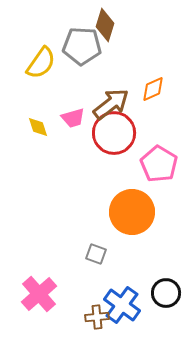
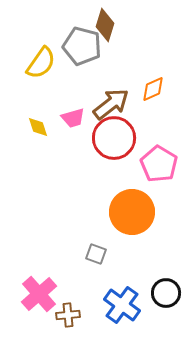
gray pentagon: rotated 12 degrees clockwise
red circle: moved 5 px down
brown cross: moved 29 px left, 2 px up
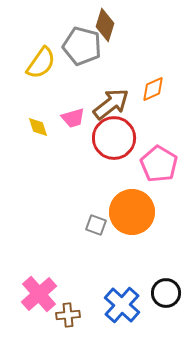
gray square: moved 29 px up
blue cross: rotated 6 degrees clockwise
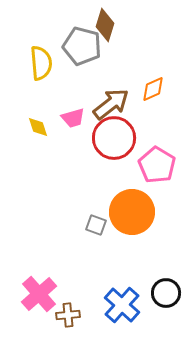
yellow semicircle: rotated 40 degrees counterclockwise
pink pentagon: moved 2 px left, 1 px down
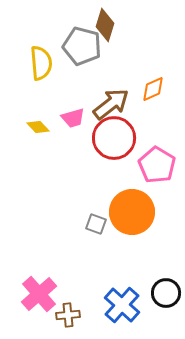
yellow diamond: rotated 25 degrees counterclockwise
gray square: moved 1 px up
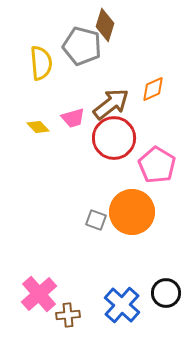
gray square: moved 4 px up
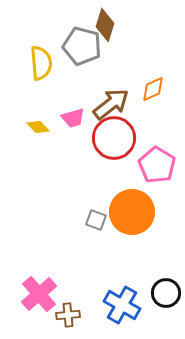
blue cross: rotated 12 degrees counterclockwise
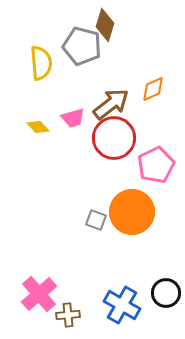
pink pentagon: moved 1 px left; rotated 15 degrees clockwise
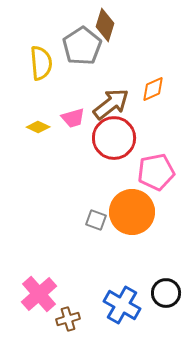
gray pentagon: rotated 24 degrees clockwise
yellow diamond: rotated 20 degrees counterclockwise
pink pentagon: moved 7 px down; rotated 15 degrees clockwise
brown cross: moved 4 px down; rotated 10 degrees counterclockwise
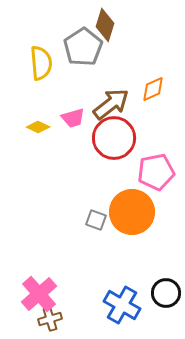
gray pentagon: moved 1 px right, 1 px down
brown cross: moved 18 px left
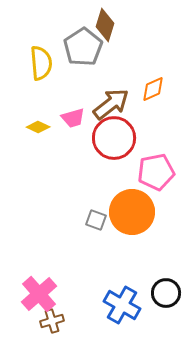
brown cross: moved 2 px right, 2 px down
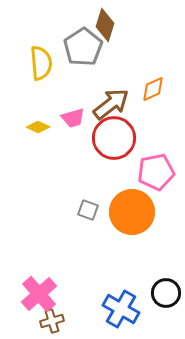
gray square: moved 8 px left, 10 px up
blue cross: moved 1 px left, 4 px down
